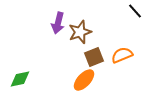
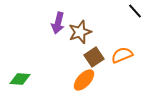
brown square: rotated 12 degrees counterclockwise
green diamond: rotated 15 degrees clockwise
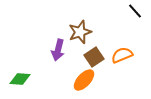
purple arrow: moved 27 px down
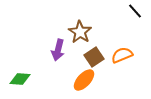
brown star: rotated 20 degrees counterclockwise
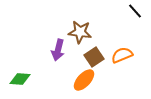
brown star: rotated 25 degrees counterclockwise
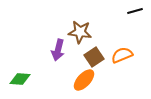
black line: rotated 63 degrees counterclockwise
